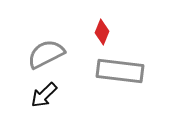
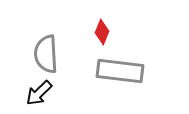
gray semicircle: rotated 66 degrees counterclockwise
black arrow: moved 5 px left, 2 px up
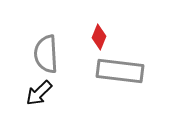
red diamond: moved 3 px left, 5 px down
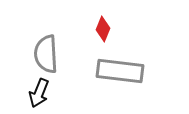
red diamond: moved 4 px right, 8 px up
black arrow: rotated 24 degrees counterclockwise
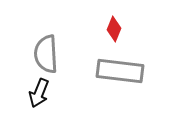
red diamond: moved 11 px right
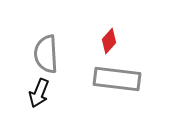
red diamond: moved 5 px left, 12 px down; rotated 20 degrees clockwise
gray rectangle: moved 3 px left, 8 px down
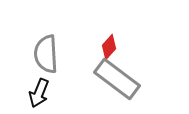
red diamond: moved 6 px down
gray rectangle: rotated 30 degrees clockwise
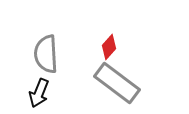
gray rectangle: moved 4 px down
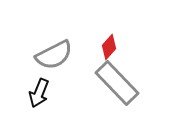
gray semicircle: moved 8 px right, 1 px down; rotated 114 degrees counterclockwise
gray rectangle: rotated 9 degrees clockwise
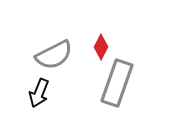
red diamond: moved 8 px left; rotated 15 degrees counterclockwise
gray rectangle: rotated 63 degrees clockwise
